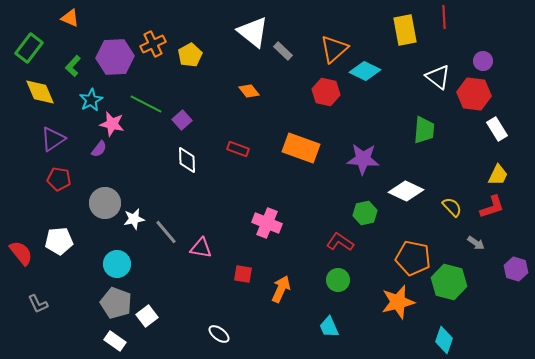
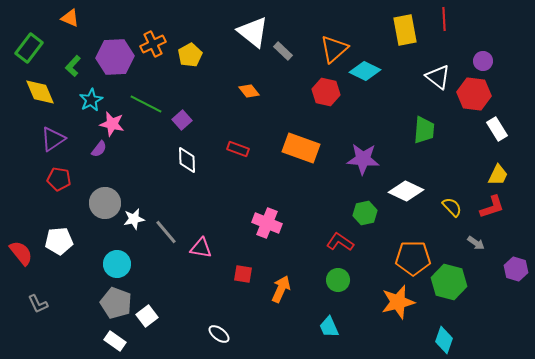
red line at (444, 17): moved 2 px down
orange pentagon at (413, 258): rotated 12 degrees counterclockwise
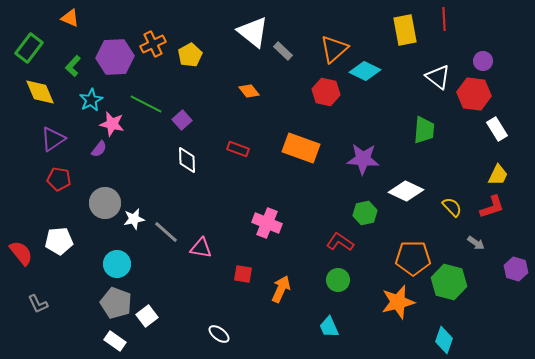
gray line at (166, 232): rotated 8 degrees counterclockwise
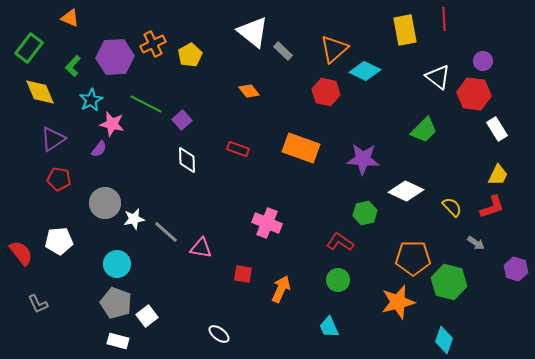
green trapezoid at (424, 130): rotated 40 degrees clockwise
white rectangle at (115, 341): moved 3 px right; rotated 20 degrees counterclockwise
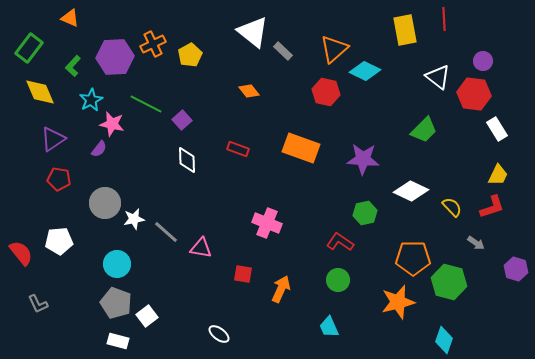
white diamond at (406, 191): moved 5 px right
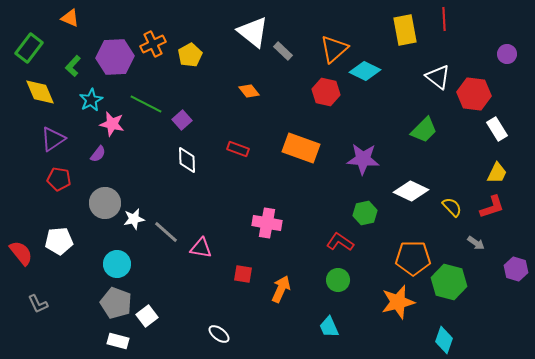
purple circle at (483, 61): moved 24 px right, 7 px up
purple semicircle at (99, 149): moved 1 px left, 5 px down
yellow trapezoid at (498, 175): moved 1 px left, 2 px up
pink cross at (267, 223): rotated 12 degrees counterclockwise
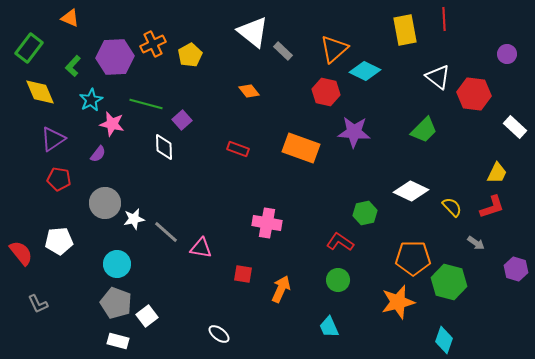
green line at (146, 104): rotated 12 degrees counterclockwise
white rectangle at (497, 129): moved 18 px right, 2 px up; rotated 15 degrees counterclockwise
purple star at (363, 159): moved 9 px left, 27 px up
white diamond at (187, 160): moved 23 px left, 13 px up
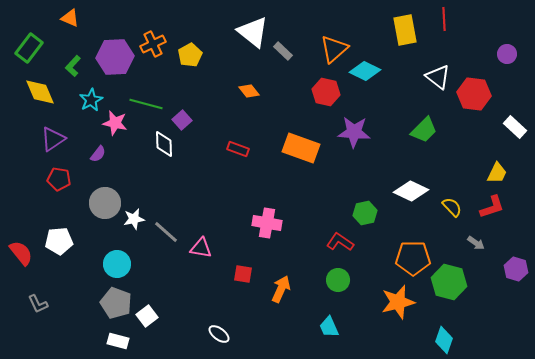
pink star at (112, 124): moved 3 px right, 1 px up
white diamond at (164, 147): moved 3 px up
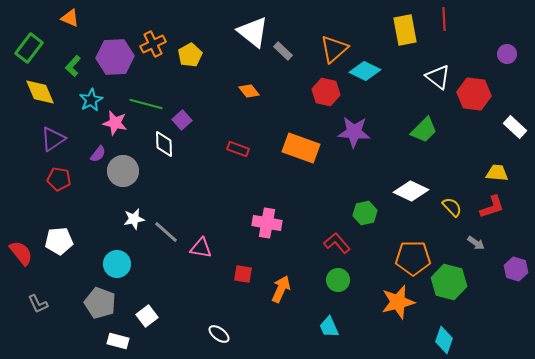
yellow trapezoid at (497, 173): rotated 110 degrees counterclockwise
gray circle at (105, 203): moved 18 px right, 32 px up
red L-shape at (340, 242): moved 3 px left, 1 px down; rotated 16 degrees clockwise
gray pentagon at (116, 303): moved 16 px left
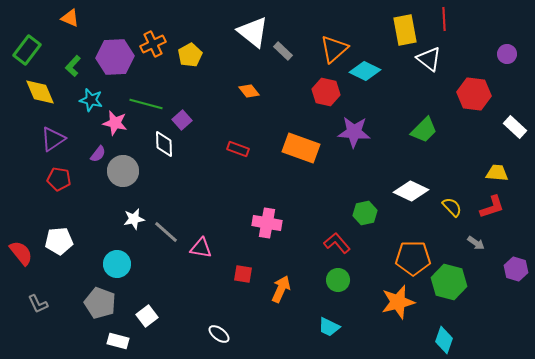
green rectangle at (29, 48): moved 2 px left, 2 px down
white triangle at (438, 77): moved 9 px left, 18 px up
cyan star at (91, 100): rotated 30 degrees counterclockwise
cyan trapezoid at (329, 327): rotated 40 degrees counterclockwise
